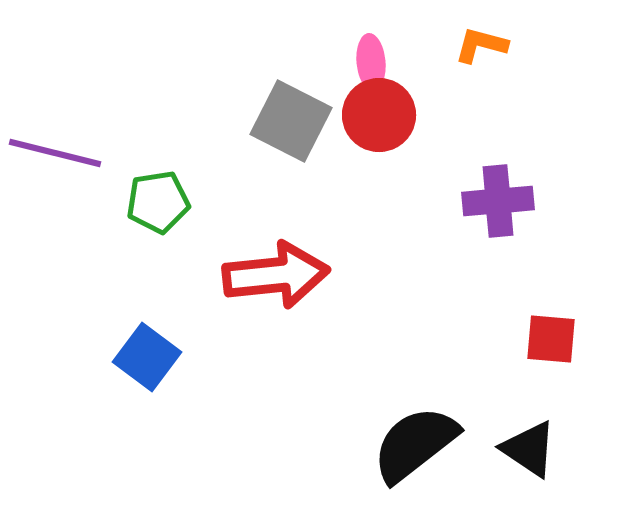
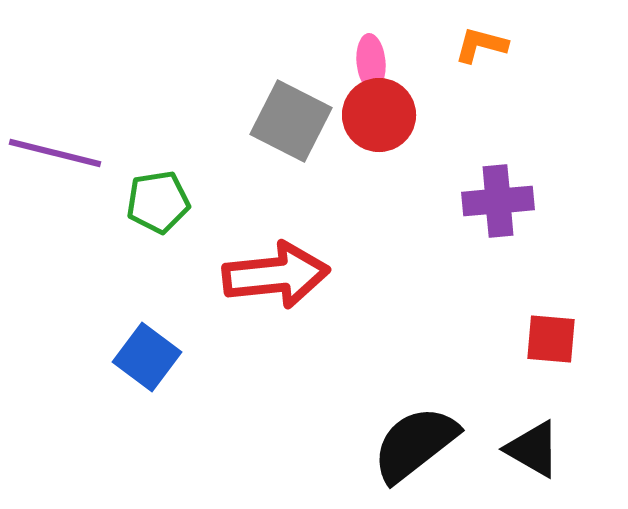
black triangle: moved 4 px right; rotated 4 degrees counterclockwise
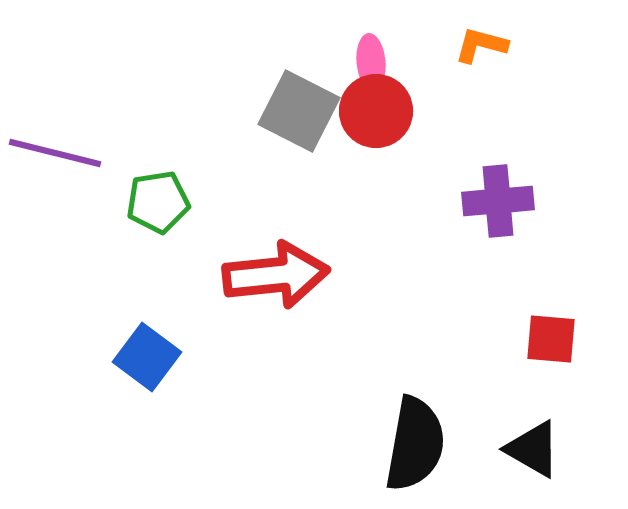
red circle: moved 3 px left, 4 px up
gray square: moved 8 px right, 10 px up
black semicircle: rotated 138 degrees clockwise
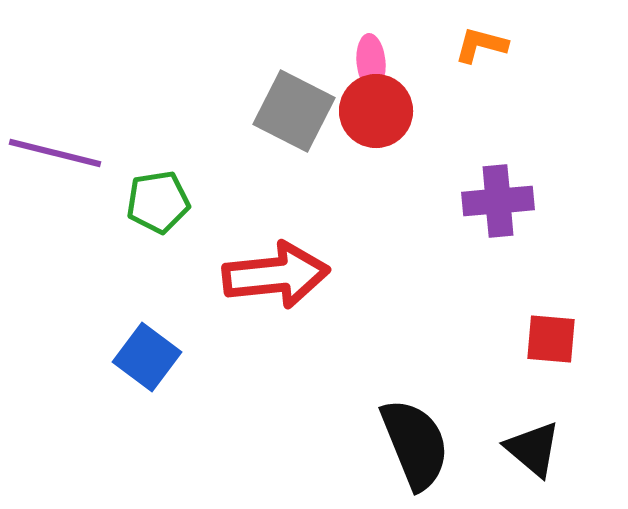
gray square: moved 5 px left
black semicircle: rotated 32 degrees counterclockwise
black triangle: rotated 10 degrees clockwise
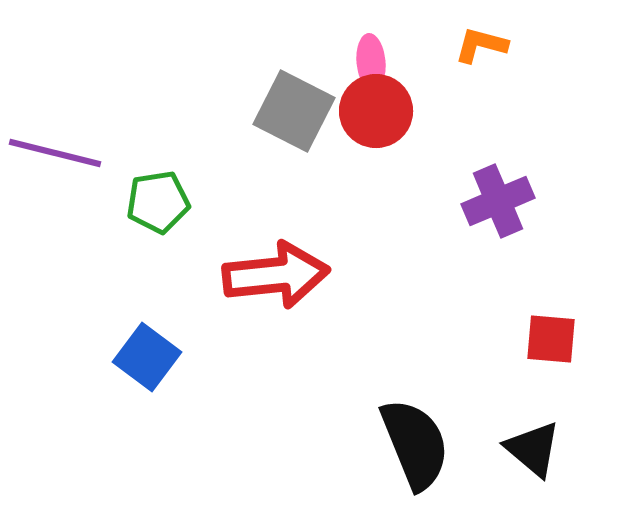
purple cross: rotated 18 degrees counterclockwise
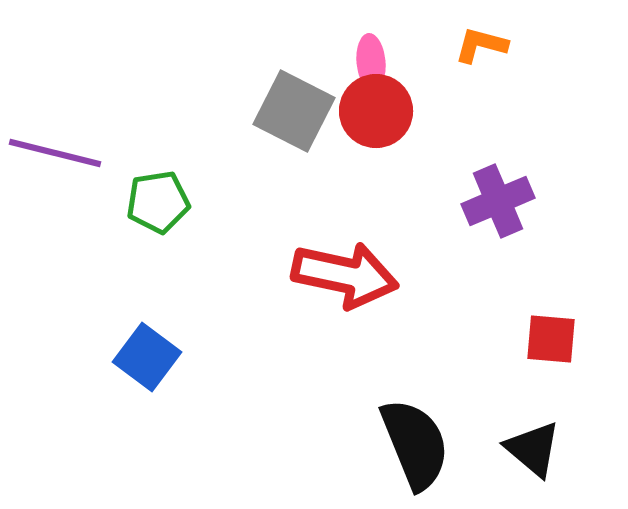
red arrow: moved 69 px right; rotated 18 degrees clockwise
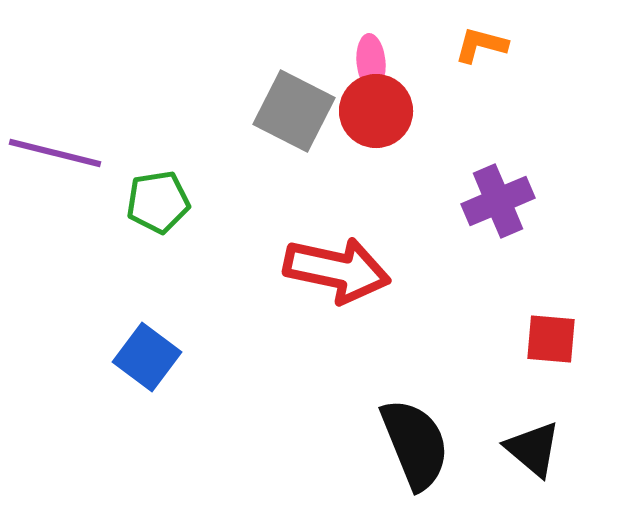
red arrow: moved 8 px left, 5 px up
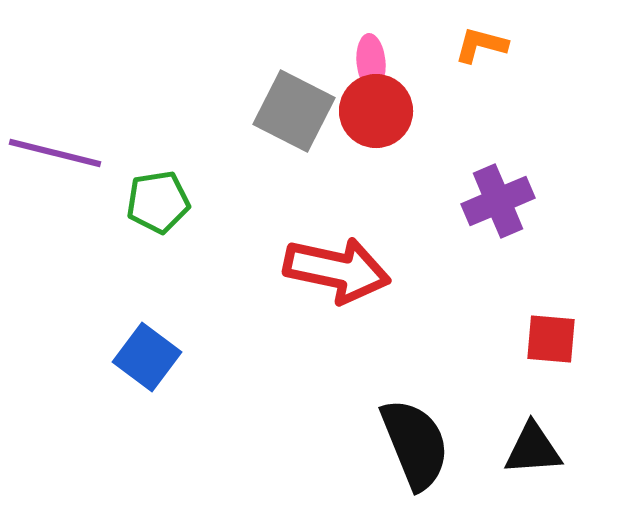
black triangle: rotated 44 degrees counterclockwise
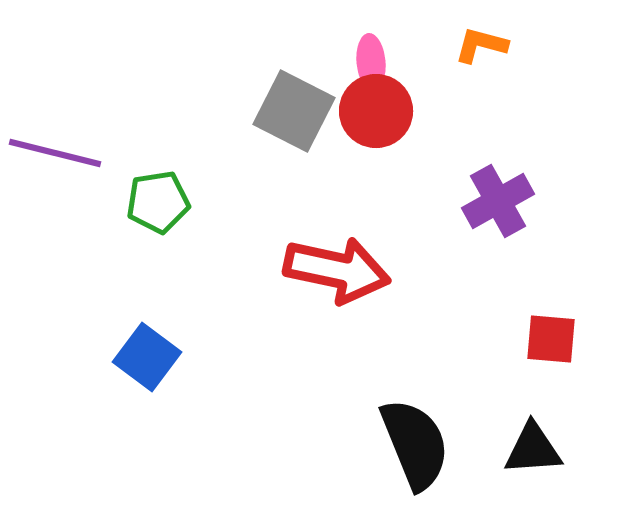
purple cross: rotated 6 degrees counterclockwise
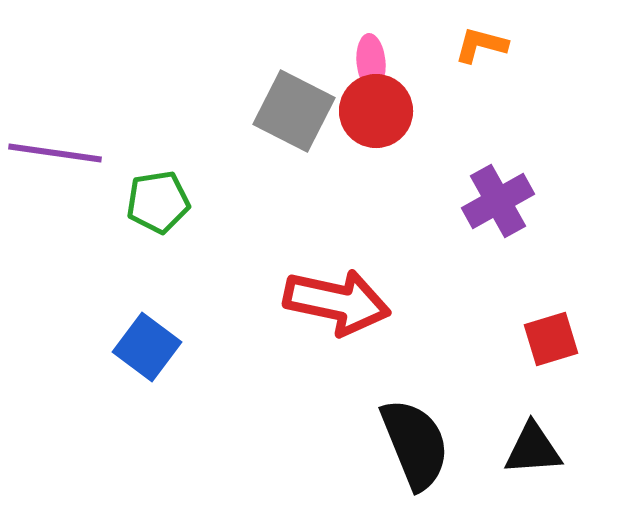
purple line: rotated 6 degrees counterclockwise
red arrow: moved 32 px down
red square: rotated 22 degrees counterclockwise
blue square: moved 10 px up
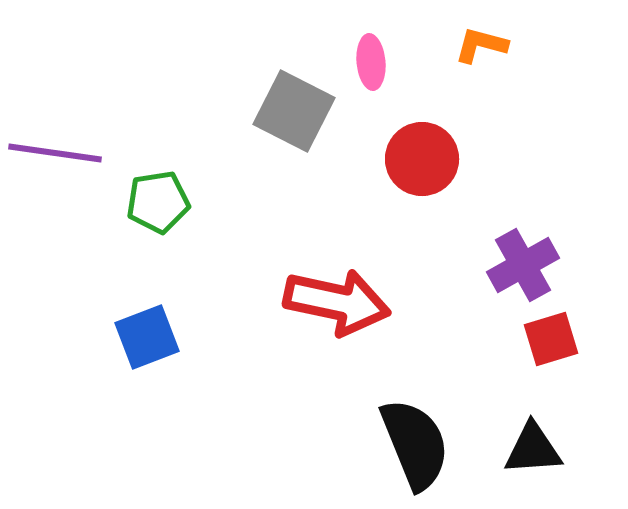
red circle: moved 46 px right, 48 px down
purple cross: moved 25 px right, 64 px down
blue square: moved 10 px up; rotated 32 degrees clockwise
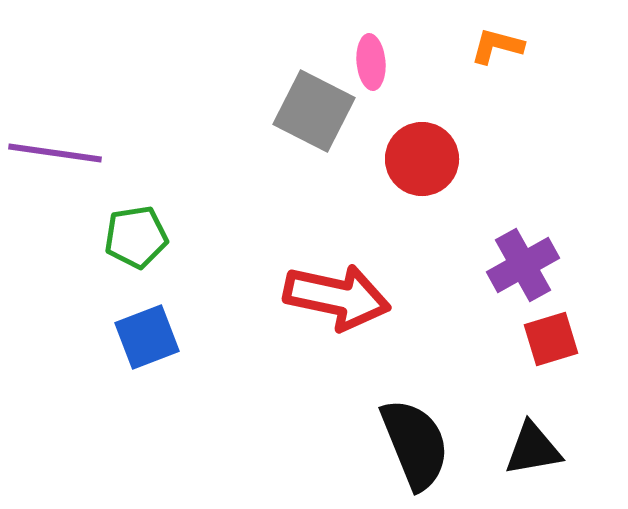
orange L-shape: moved 16 px right, 1 px down
gray square: moved 20 px right
green pentagon: moved 22 px left, 35 px down
red arrow: moved 5 px up
black triangle: rotated 6 degrees counterclockwise
